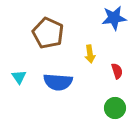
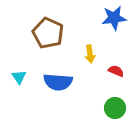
red semicircle: moved 1 px left; rotated 49 degrees counterclockwise
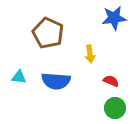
red semicircle: moved 5 px left, 10 px down
cyan triangle: rotated 49 degrees counterclockwise
blue semicircle: moved 2 px left, 1 px up
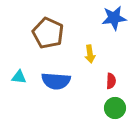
red semicircle: rotated 70 degrees clockwise
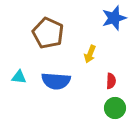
blue star: rotated 10 degrees counterclockwise
yellow arrow: rotated 30 degrees clockwise
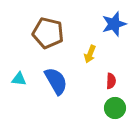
blue star: moved 6 px down
brown pentagon: rotated 12 degrees counterclockwise
cyan triangle: moved 2 px down
blue semicircle: rotated 124 degrees counterclockwise
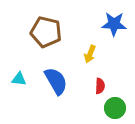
blue star: rotated 20 degrees clockwise
brown pentagon: moved 2 px left, 1 px up
red semicircle: moved 11 px left, 5 px down
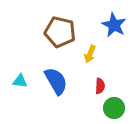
blue star: moved 1 px down; rotated 25 degrees clockwise
brown pentagon: moved 14 px right
cyan triangle: moved 1 px right, 2 px down
green circle: moved 1 px left
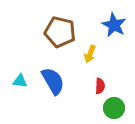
blue semicircle: moved 3 px left
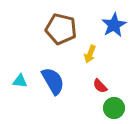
blue star: rotated 15 degrees clockwise
brown pentagon: moved 1 px right, 3 px up
red semicircle: rotated 133 degrees clockwise
